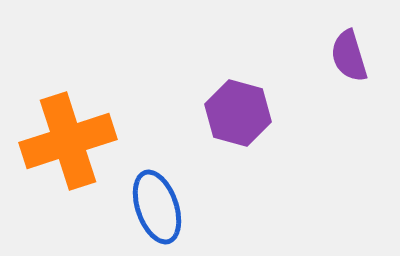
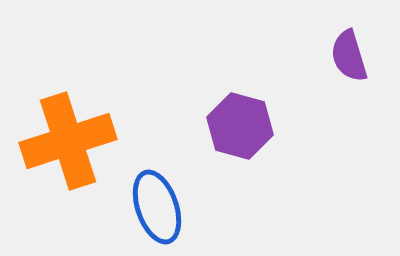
purple hexagon: moved 2 px right, 13 px down
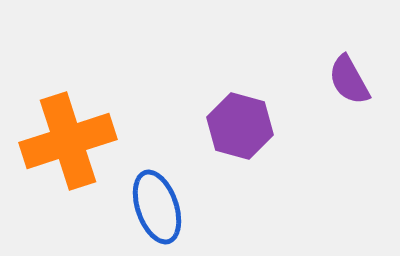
purple semicircle: moved 24 px down; rotated 12 degrees counterclockwise
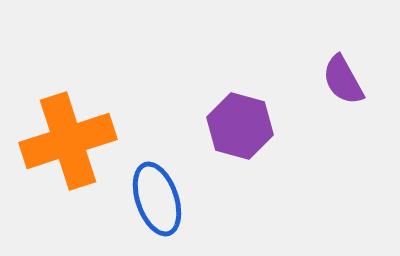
purple semicircle: moved 6 px left
blue ellipse: moved 8 px up
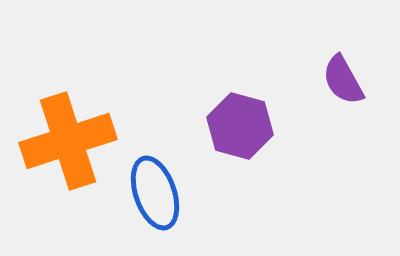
blue ellipse: moved 2 px left, 6 px up
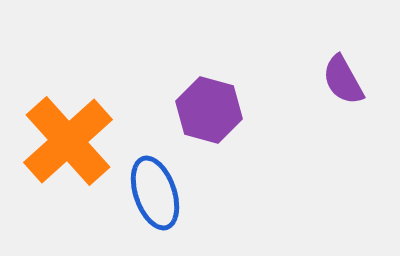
purple hexagon: moved 31 px left, 16 px up
orange cross: rotated 24 degrees counterclockwise
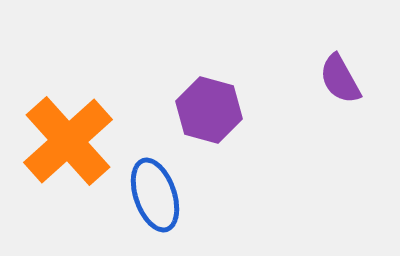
purple semicircle: moved 3 px left, 1 px up
blue ellipse: moved 2 px down
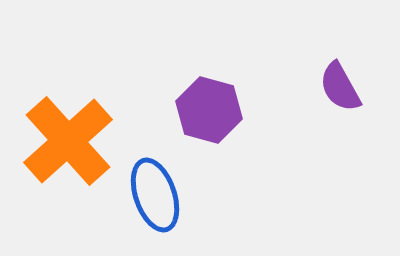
purple semicircle: moved 8 px down
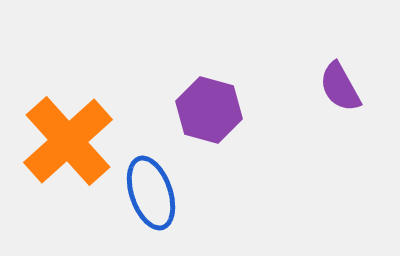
blue ellipse: moved 4 px left, 2 px up
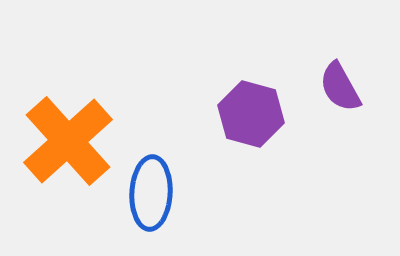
purple hexagon: moved 42 px right, 4 px down
blue ellipse: rotated 22 degrees clockwise
